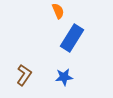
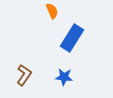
orange semicircle: moved 6 px left
blue star: rotated 12 degrees clockwise
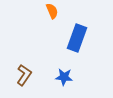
blue rectangle: moved 5 px right; rotated 12 degrees counterclockwise
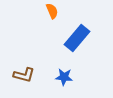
blue rectangle: rotated 20 degrees clockwise
brown L-shape: rotated 70 degrees clockwise
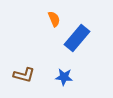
orange semicircle: moved 2 px right, 8 px down
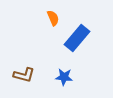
orange semicircle: moved 1 px left, 1 px up
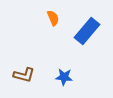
blue rectangle: moved 10 px right, 7 px up
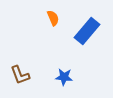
brown L-shape: moved 4 px left; rotated 55 degrees clockwise
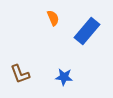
brown L-shape: moved 1 px up
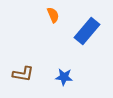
orange semicircle: moved 3 px up
brown L-shape: moved 3 px right; rotated 60 degrees counterclockwise
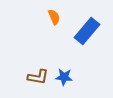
orange semicircle: moved 1 px right, 2 px down
brown L-shape: moved 15 px right, 3 px down
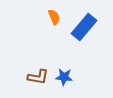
blue rectangle: moved 3 px left, 4 px up
